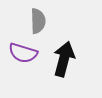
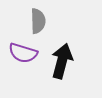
black arrow: moved 2 px left, 2 px down
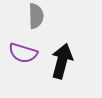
gray semicircle: moved 2 px left, 5 px up
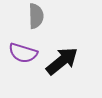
black arrow: rotated 36 degrees clockwise
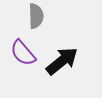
purple semicircle: rotated 32 degrees clockwise
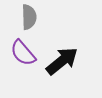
gray semicircle: moved 7 px left, 1 px down
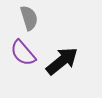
gray semicircle: moved 1 px down; rotated 15 degrees counterclockwise
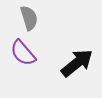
black arrow: moved 15 px right, 2 px down
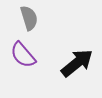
purple semicircle: moved 2 px down
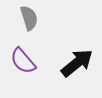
purple semicircle: moved 6 px down
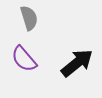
purple semicircle: moved 1 px right, 2 px up
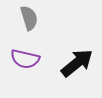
purple semicircle: moved 1 px right; rotated 36 degrees counterclockwise
